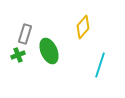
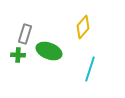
green ellipse: rotated 45 degrees counterclockwise
green cross: rotated 24 degrees clockwise
cyan line: moved 10 px left, 4 px down
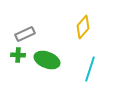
gray rectangle: rotated 48 degrees clockwise
green ellipse: moved 2 px left, 9 px down
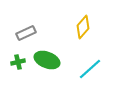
gray rectangle: moved 1 px right, 1 px up
green cross: moved 7 px down; rotated 16 degrees counterclockwise
cyan line: rotated 30 degrees clockwise
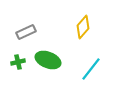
gray rectangle: moved 1 px up
green ellipse: moved 1 px right
cyan line: moved 1 px right; rotated 10 degrees counterclockwise
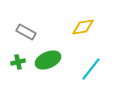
yellow diamond: rotated 40 degrees clockwise
gray rectangle: rotated 54 degrees clockwise
green ellipse: rotated 45 degrees counterclockwise
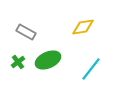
green cross: rotated 24 degrees counterclockwise
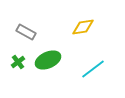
cyan line: moved 2 px right; rotated 15 degrees clockwise
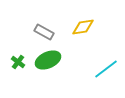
gray rectangle: moved 18 px right
green cross: rotated 16 degrees counterclockwise
cyan line: moved 13 px right
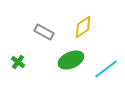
yellow diamond: rotated 25 degrees counterclockwise
green ellipse: moved 23 px right
